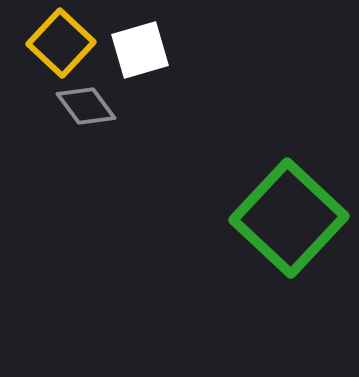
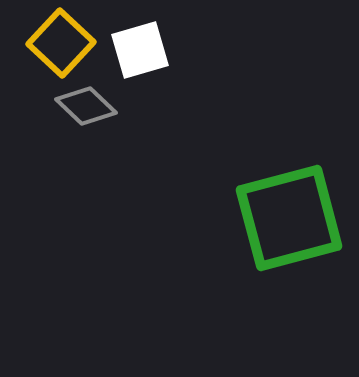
gray diamond: rotated 10 degrees counterclockwise
green square: rotated 32 degrees clockwise
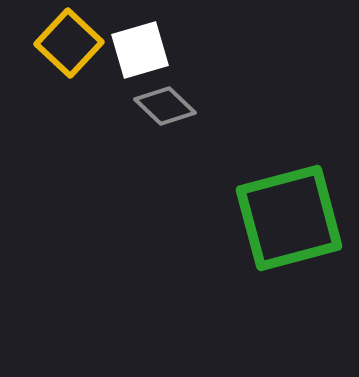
yellow square: moved 8 px right
gray diamond: moved 79 px right
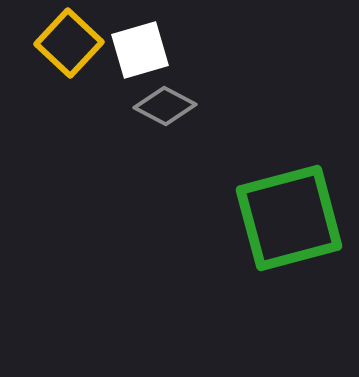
gray diamond: rotated 16 degrees counterclockwise
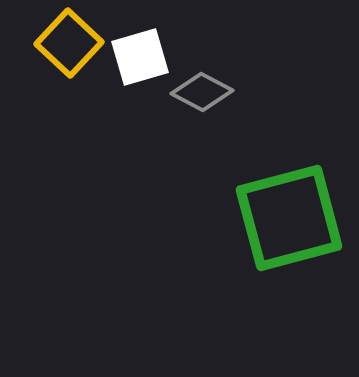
white square: moved 7 px down
gray diamond: moved 37 px right, 14 px up
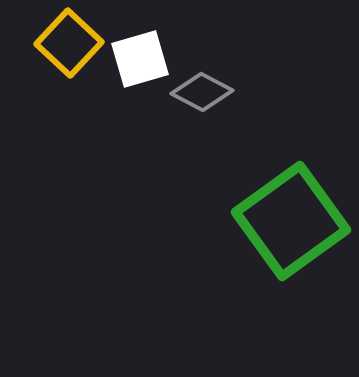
white square: moved 2 px down
green square: moved 2 px right, 3 px down; rotated 21 degrees counterclockwise
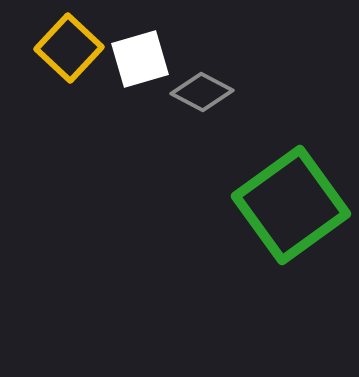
yellow square: moved 5 px down
green square: moved 16 px up
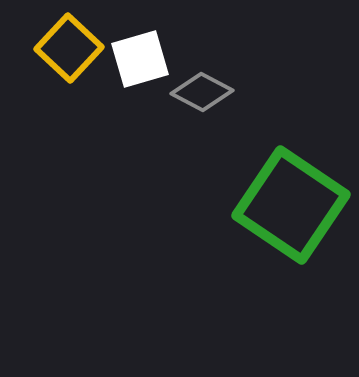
green square: rotated 20 degrees counterclockwise
